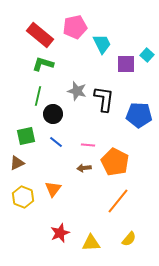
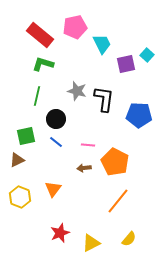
purple square: rotated 12 degrees counterclockwise
green line: moved 1 px left
black circle: moved 3 px right, 5 px down
brown triangle: moved 3 px up
yellow hexagon: moved 3 px left
yellow triangle: rotated 24 degrees counterclockwise
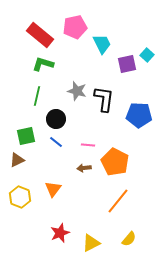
purple square: moved 1 px right
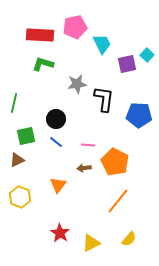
red rectangle: rotated 36 degrees counterclockwise
gray star: moved 7 px up; rotated 24 degrees counterclockwise
green line: moved 23 px left, 7 px down
orange triangle: moved 5 px right, 4 px up
red star: rotated 18 degrees counterclockwise
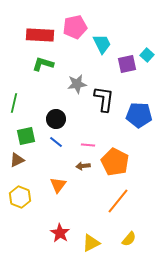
brown arrow: moved 1 px left, 2 px up
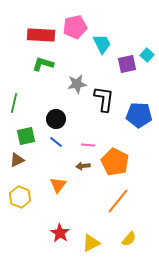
red rectangle: moved 1 px right
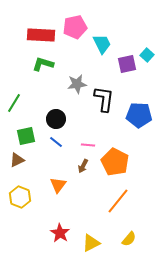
green line: rotated 18 degrees clockwise
brown arrow: rotated 56 degrees counterclockwise
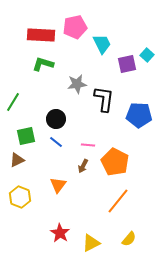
green line: moved 1 px left, 1 px up
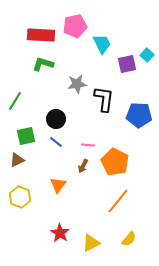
pink pentagon: moved 1 px up
green line: moved 2 px right, 1 px up
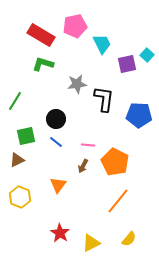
red rectangle: rotated 28 degrees clockwise
